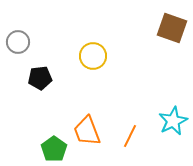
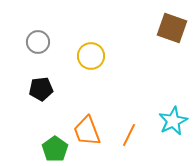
gray circle: moved 20 px right
yellow circle: moved 2 px left
black pentagon: moved 1 px right, 11 px down
orange line: moved 1 px left, 1 px up
green pentagon: moved 1 px right
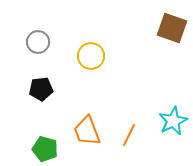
green pentagon: moved 10 px left; rotated 20 degrees counterclockwise
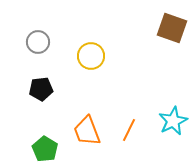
orange line: moved 5 px up
green pentagon: rotated 15 degrees clockwise
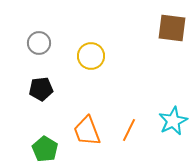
brown square: rotated 12 degrees counterclockwise
gray circle: moved 1 px right, 1 px down
